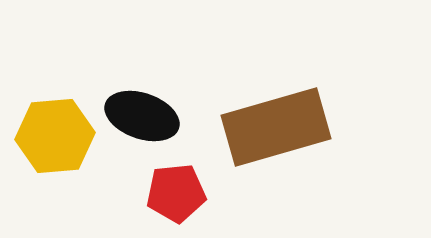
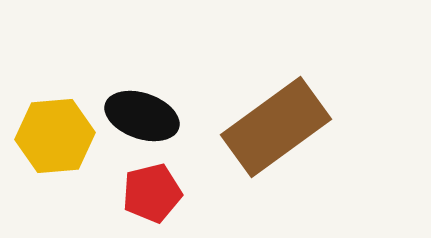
brown rectangle: rotated 20 degrees counterclockwise
red pentagon: moved 24 px left; rotated 8 degrees counterclockwise
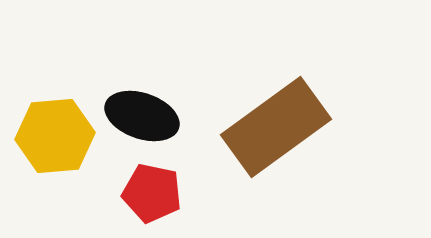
red pentagon: rotated 26 degrees clockwise
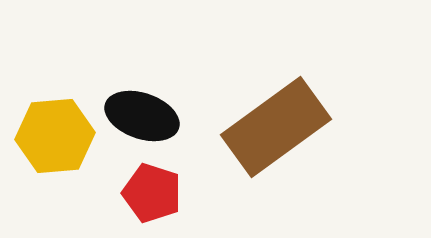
red pentagon: rotated 6 degrees clockwise
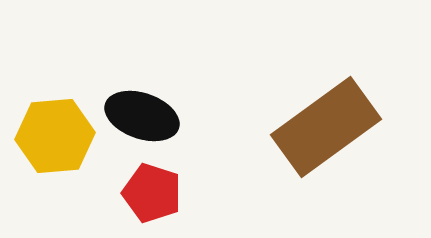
brown rectangle: moved 50 px right
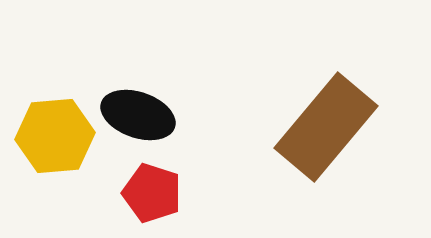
black ellipse: moved 4 px left, 1 px up
brown rectangle: rotated 14 degrees counterclockwise
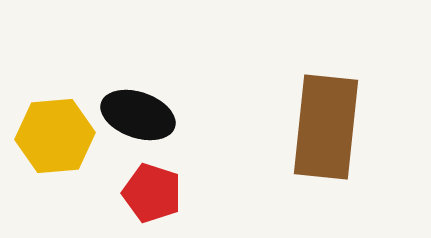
brown rectangle: rotated 34 degrees counterclockwise
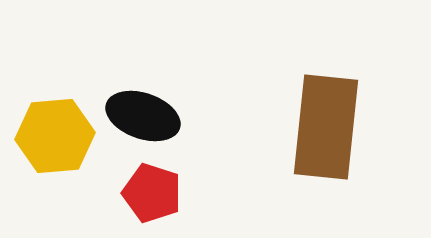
black ellipse: moved 5 px right, 1 px down
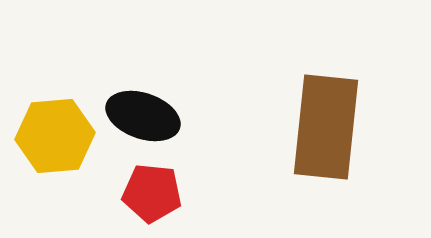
red pentagon: rotated 12 degrees counterclockwise
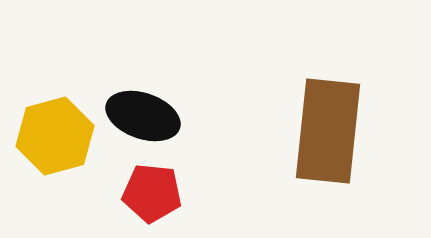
brown rectangle: moved 2 px right, 4 px down
yellow hexagon: rotated 10 degrees counterclockwise
